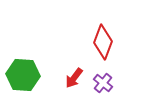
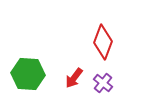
green hexagon: moved 5 px right, 1 px up
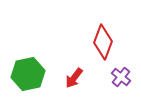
green hexagon: rotated 16 degrees counterclockwise
purple cross: moved 18 px right, 6 px up
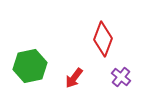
red diamond: moved 3 px up
green hexagon: moved 2 px right, 8 px up
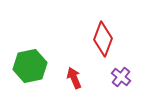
red arrow: rotated 120 degrees clockwise
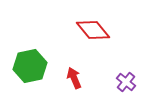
red diamond: moved 10 px left, 9 px up; rotated 60 degrees counterclockwise
purple cross: moved 5 px right, 5 px down
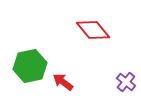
red arrow: moved 11 px left, 4 px down; rotated 30 degrees counterclockwise
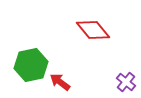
green hexagon: moved 1 px right, 1 px up
red arrow: moved 3 px left
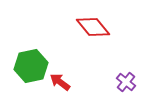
red diamond: moved 3 px up
green hexagon: moved 1 px down
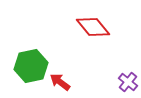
purple cross: moved 2 px right
